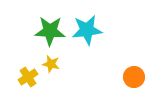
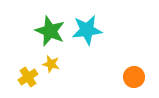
green star: rotated 20 degrees clockwise
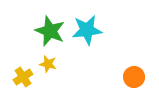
yellow star: moved 3 px left
yellow cross: moved 5 px left
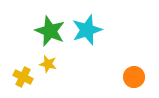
cyan star: rotated 12 degrees counterclockwise
yellow cross: rotated 30 degrees counterclockwise
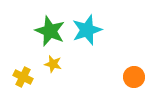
yellow star: moved 5 px right
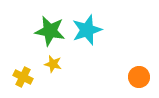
green star: rotated 12 degrees counterclockwise
orange circle: moved 5 px right
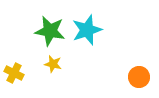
yellow cross: moved 9 px left, 4 px up
